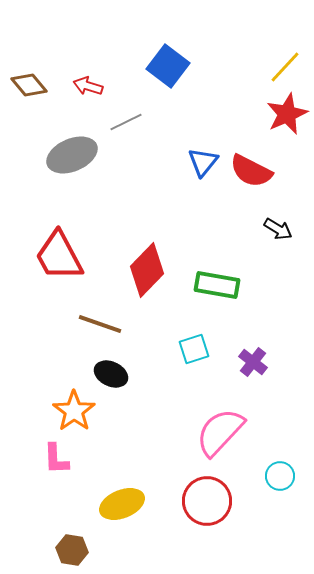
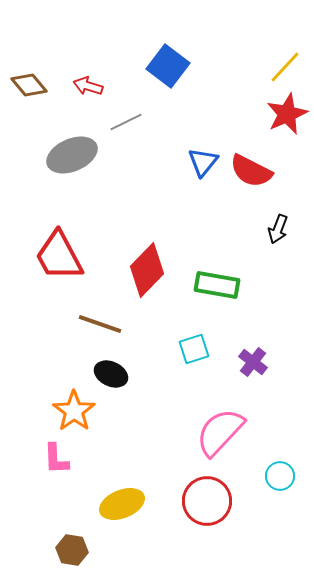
black arrow: rotated 80 degrees clockwise
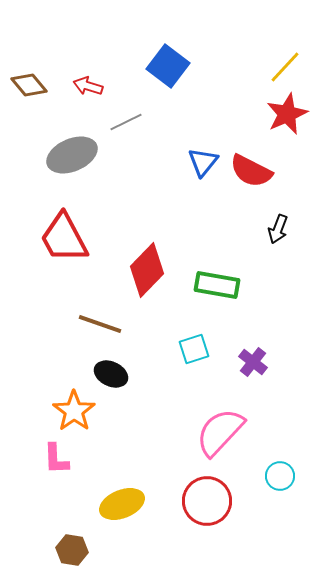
red trapezoid: moved 5 px right, 18 px up
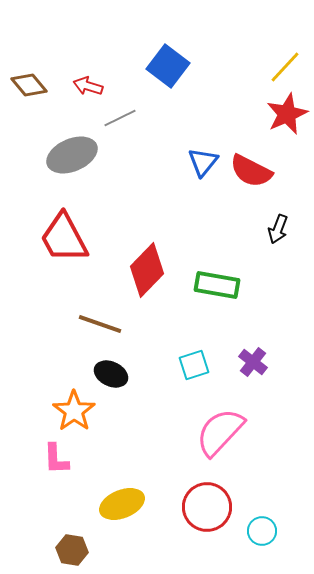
gray line: moved 6 px left, 4 px up
cyan square: moved 16 px down
cyan circle: moved 18 px left, 55 px down
red circle: moved 6 px down
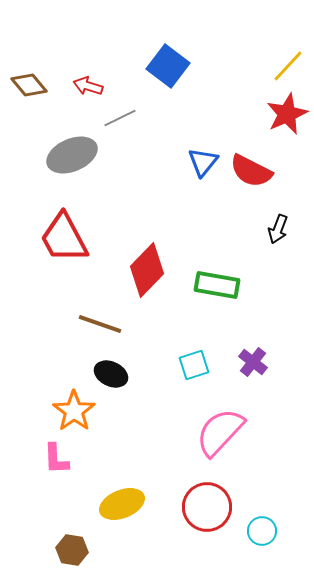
yellow line: moved 3 px right, 1 px up
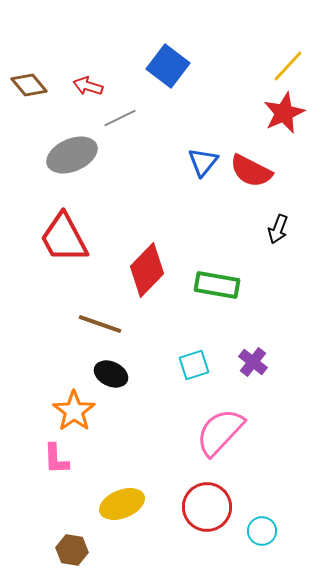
red star: moved 3 px left, 1 px up
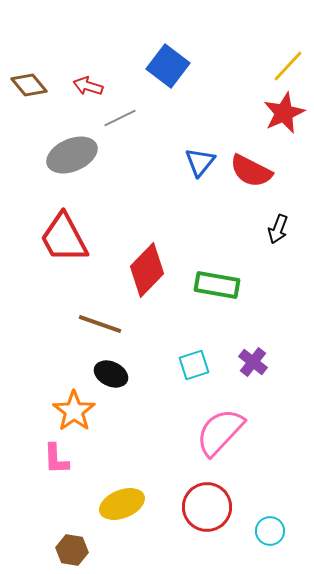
blue triangle: moved 3 px left
cyan circle: moved 8 px right
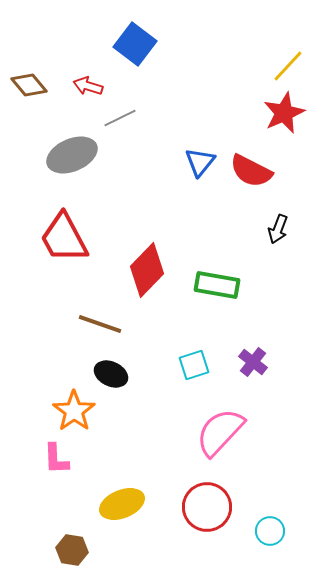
blue square: moved 33 px left, 22 px up
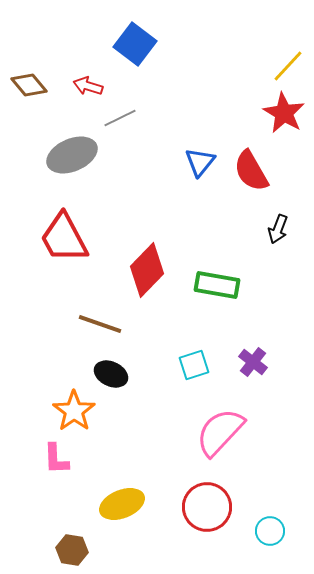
red star: rotated 18 degrees counterclockwise
red semicircle: rotated 33 degrees clockwise
